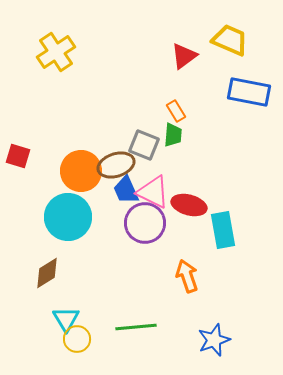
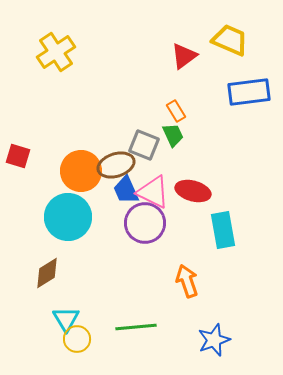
blue rectangle: rotated 18 degrees counterclockwise
green trapezoid: rotated 30 degrees counterclockwise
red ellipse: moved 4 px right, 14 px up
orange arrow: moved 5 px down
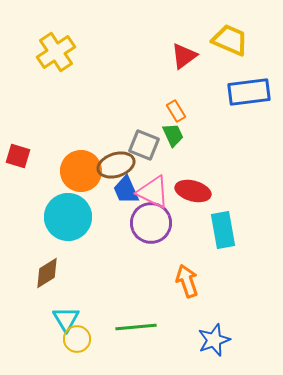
purple circle: moved 6 px right
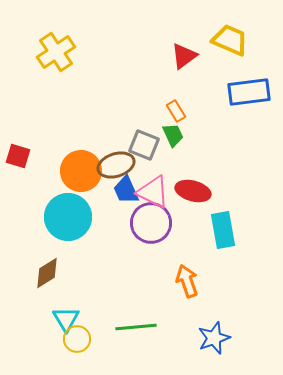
blue star: moved 2 px up
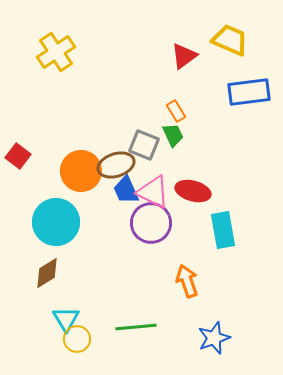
red square: rotated 20 degrees clockwise
cyan circle: moved 12 px left, 5 px down
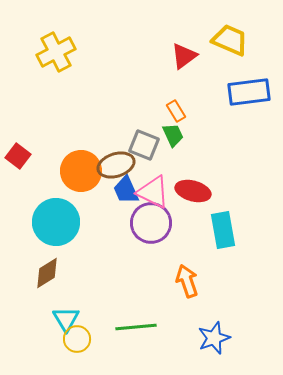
yellow cross: rotated 6 degrees clockwise
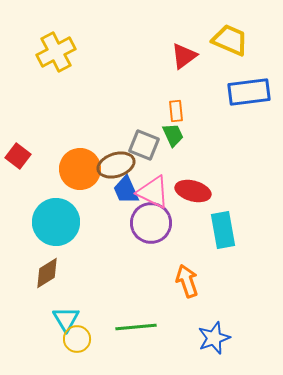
orange rectangle: rotated 25 degrees clockwise
orange circle: moved 1 px left, 2 px up
